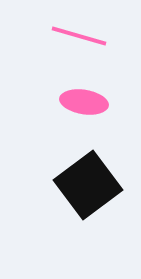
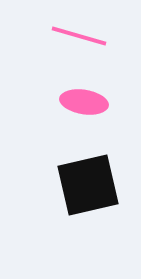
black square: rotated 24 degrees clockwise
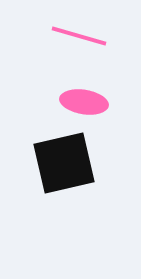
black square: moved 24 px left, 22 px up
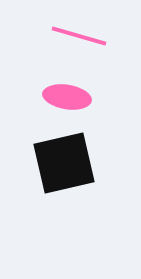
pink ellipse: moved 17 px left, 5 px up
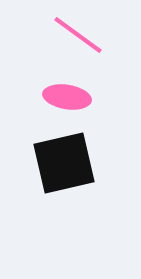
pink line: moved 1 px left, 1 px up; rotated 20 degrees clockwise
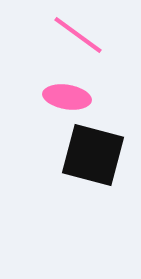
black square: moved 29 px right, 8 px up; rotated 28 degrees clockwise
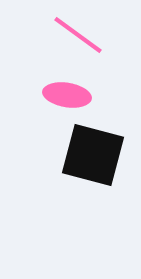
pink ellipse: moved 2 px up
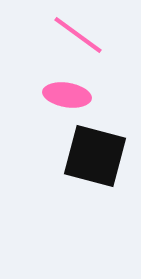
black square: moved 2 px right, 1 px down
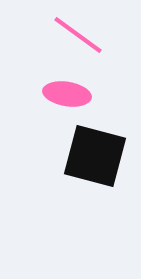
pink ellipse: moved 1 px up
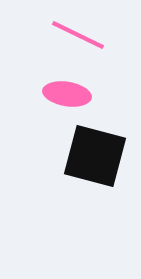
pink line: rotated 10 degrees counterclockwise
